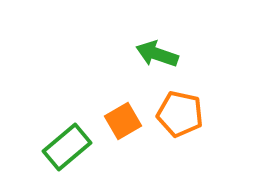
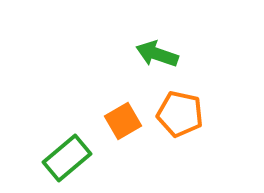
green rectangle: moved 11 px down
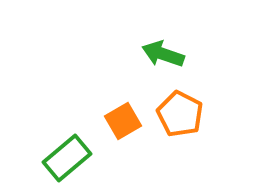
green arrow: moved 6 px right
orange pentagon: rotated 15 degrees clockwise
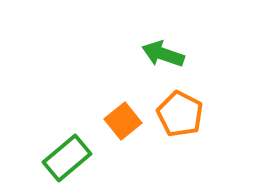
orange square: rotated 9 degrees counterclockwise
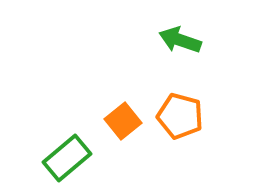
green arrow: moved 17 px right, 14 px up
orange pentagon: moved 2 px down; rotated 12 degrees counterclockwise
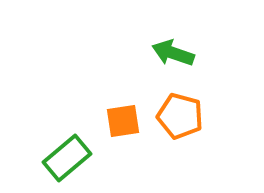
green arrow: moved 7 px left, 13 px down
orange square: rotated 30 degrees clockwise
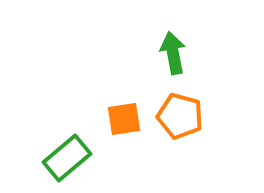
green arrow: rotated 60 degrees clockwise
orange square: moved 1 px right, 2 px up
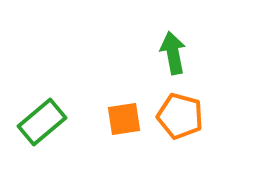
green rectangle: moved 25 px left, 36 px up
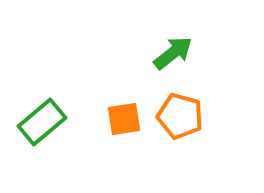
green arrow: rotated 63 degrees clockwise
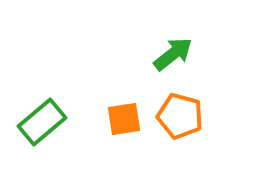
green arrow: moved 1 px down
